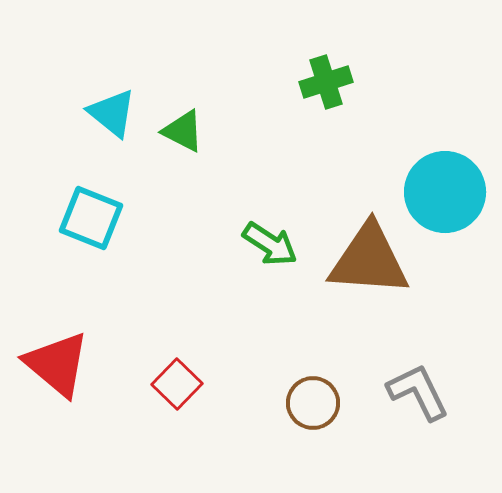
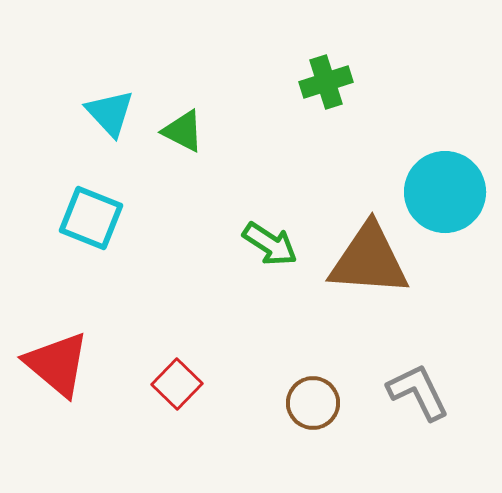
cyan triangle: moved 2 px left; rotated 8 degrees clockwise
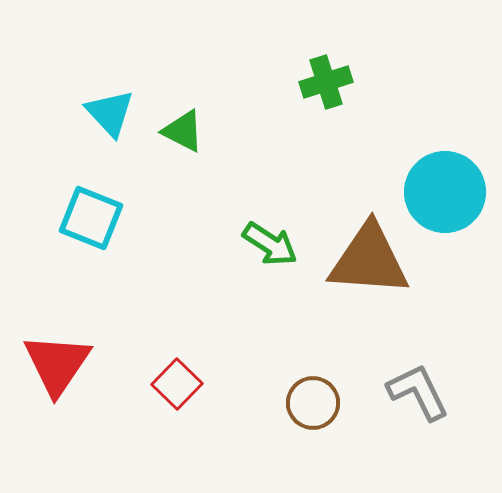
red triangle: rotated 24 degrees clockwise
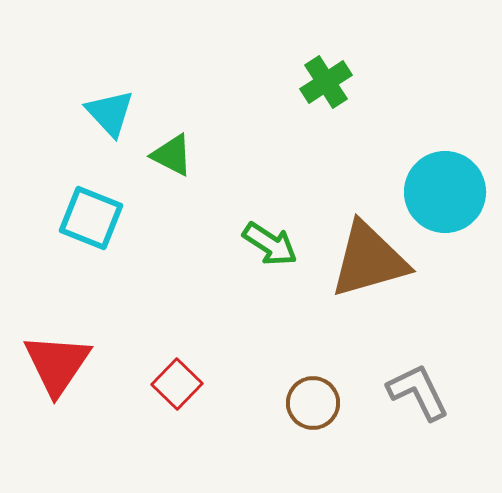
green cross: rotated 15 degrees counterclockwise
green triangle: moved 11 px left, 24 px down
brown triangle: rotated 20 degrees counterclockwise
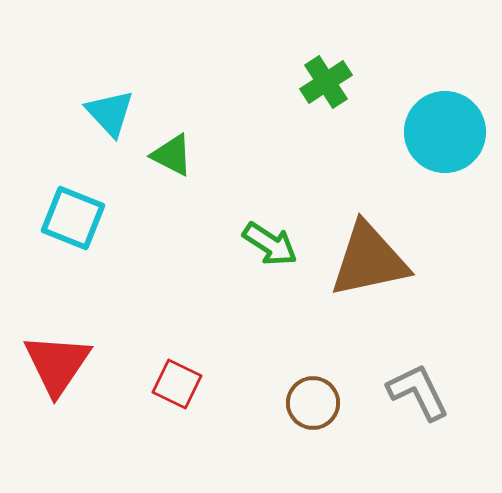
cyan circle: moved 60 px up
cyan square: moved 18 px left
brown triangle: rotated 4 degrees clockwise
red square: rotated 18 degrees counterclockwise
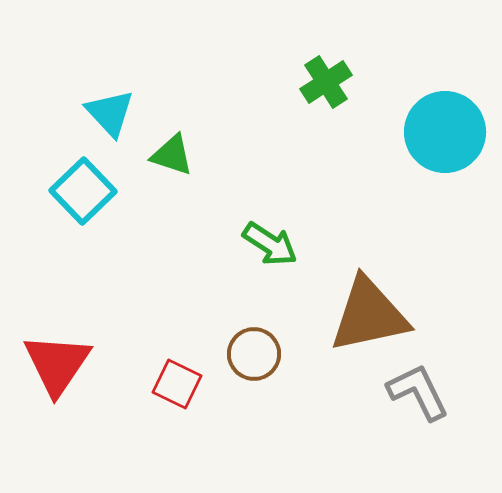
green triangle: rotated 9 degrees counterclockwise
cyan square: moved 10 px right, 27 px up; rotated 24 degrees clockwise
brown triangle: moved 55 px down
brown circle: moved 59 px left, 49 px up
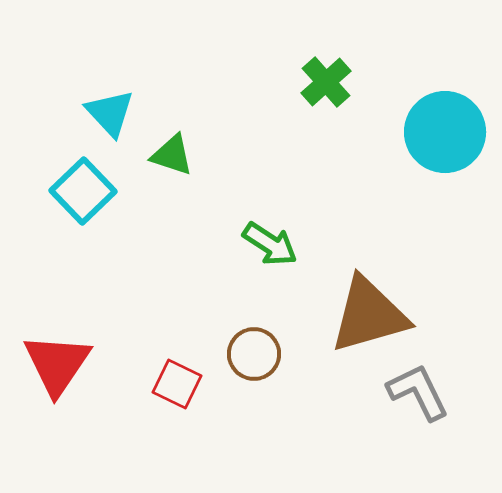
green cross: rotated 9 degrees counterclockwise
brown triangle: rotated 4 degrees counterclockwise
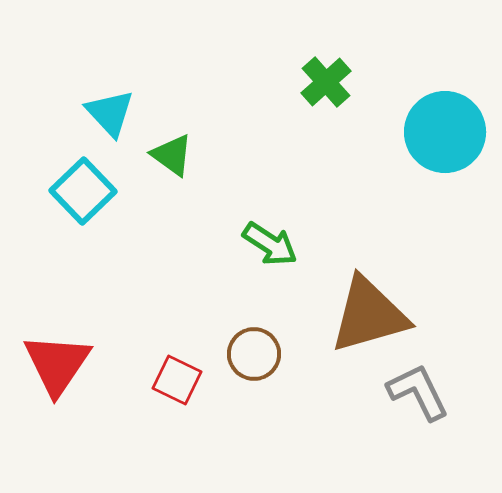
green triangle: rotated 18 degrees clockwise
red square: moved 4 px up
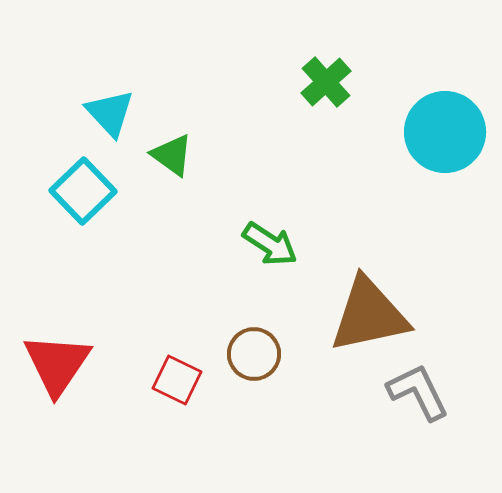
brown triangle: rotated 4 degrees clockwise
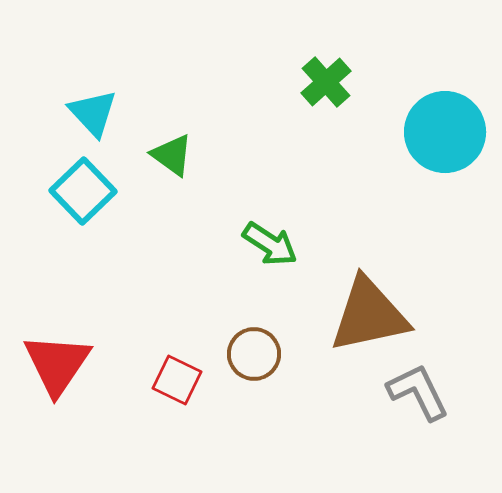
cyan triangle: moved 17 px left
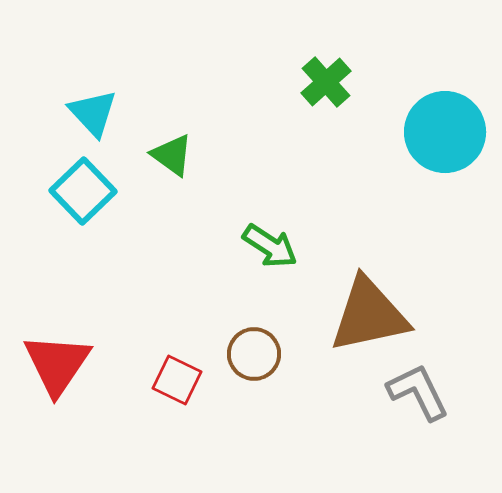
green arrow: moved 2 px down
